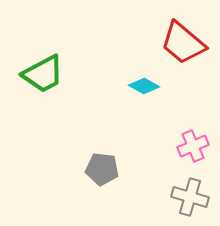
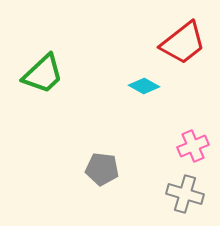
red trapezoid: rotated 78 degrees counterclockwise
green trapezoid: rotated 15 degrees counterclockwise
gray cross: moved 5 px left, 3 px up
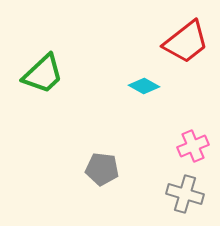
red trapezoid: moved 3 px right, 1 px up
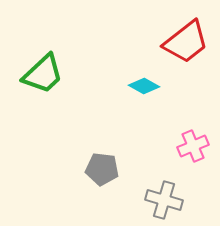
gray cross: moved 21 px left, 6 px down
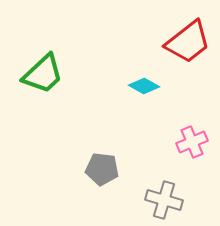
red trapezoid: moved 2 px right
pink cross: moved 1 px left, 4 px up
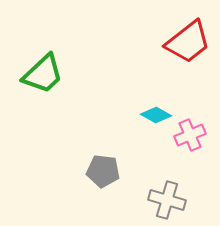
cyan diamond: moved 12 px right, 29 px down
pink cross: moved 2 px left, 7 px up
gray pentagon: moved 1 px right, 2 px down
gray cross: moved 3 px right
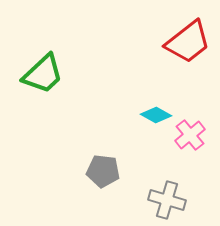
pink cross: rotated 16 degrees counterclockwise
